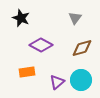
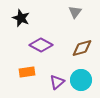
gray triangle: moved 6 px up
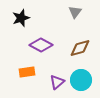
black star: rotated 30 degrees clockwise
brown diamond: moved 2 px left
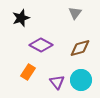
gray triangle: moved 1 px down
orange rectangle: moved 1 px right; rotated 49 degrees counterclockwise
purple triangle: rotated 28 degrees counterclockwise
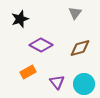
black star: moved 1 px left, 1 px down
orange rectangle: rotated 28 degrees clockwise
cyan circle: moved 3 px right, 4 px down
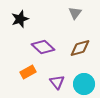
purple diamond: moved 2 px right, 2 px down; rotated 15 degrees clockwise
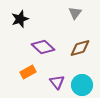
cyan circle: moved 2 px left, 1 px down
